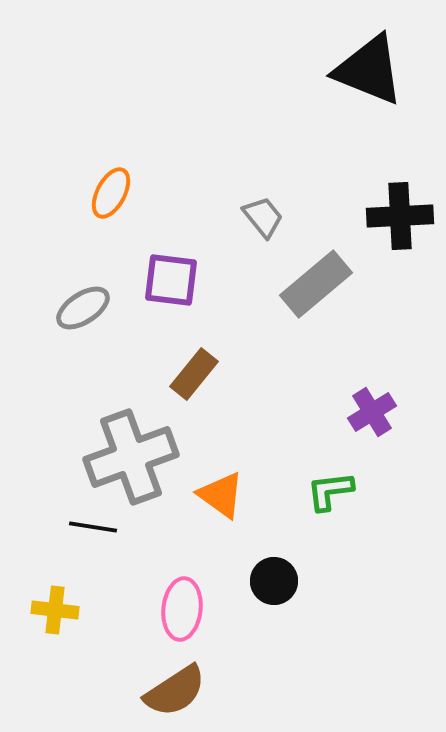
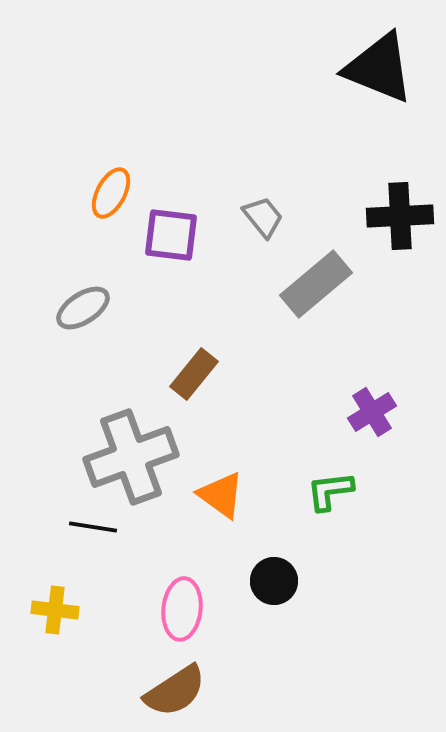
black triangle: moved 10 px right, 2 px up
purple square: moved 45 px up
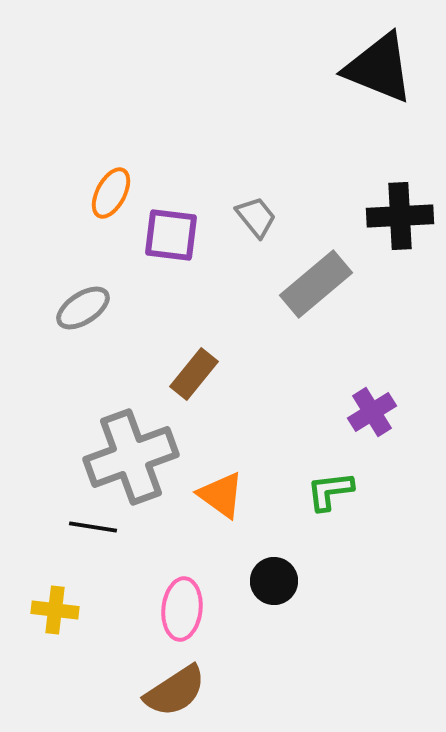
gray trapezoid: moved 7 px left
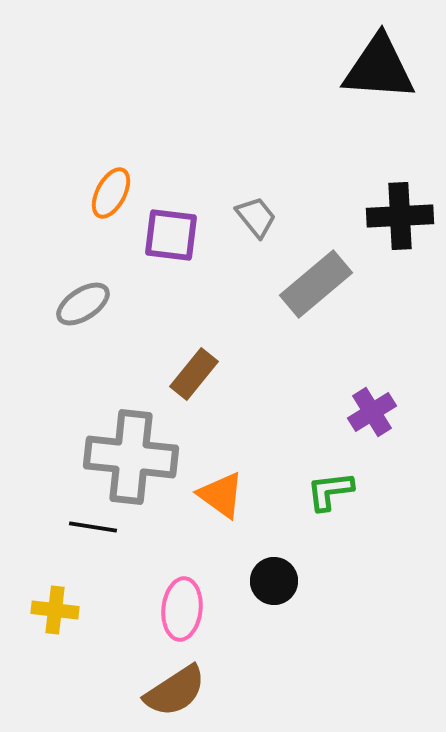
black triangle: rotated 18 degrees counterclockwise
gray ellipse: moved 4 px up
gray cross: rotated 26 degrees clockwise
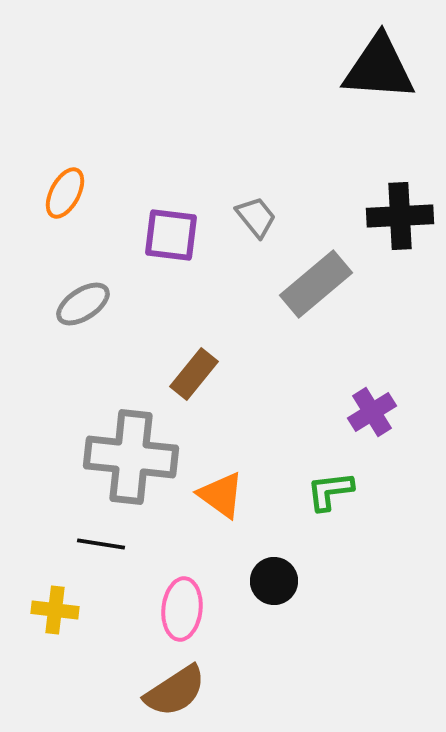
orange ellipse: moved 46 px left
black line: moved 8 px right, 17 px down
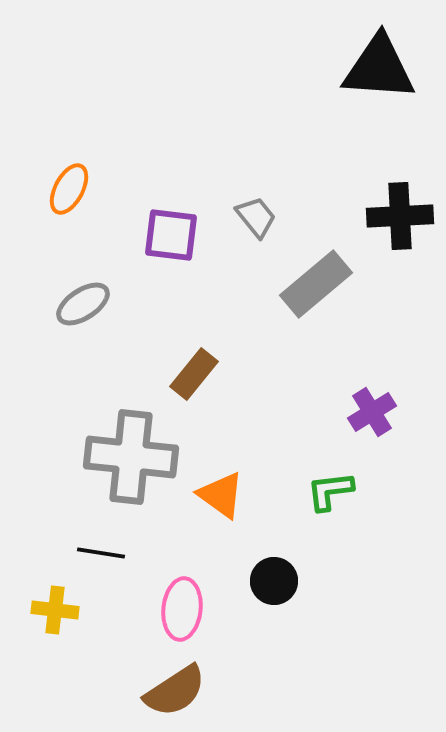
orange ellipse: moved 4 px right, 4 px up
black line: moved 9 px down
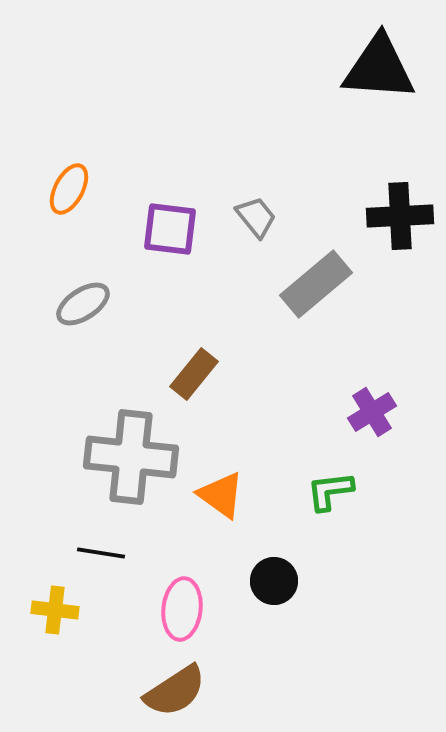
purple square: moved 1 px left, 6 px up
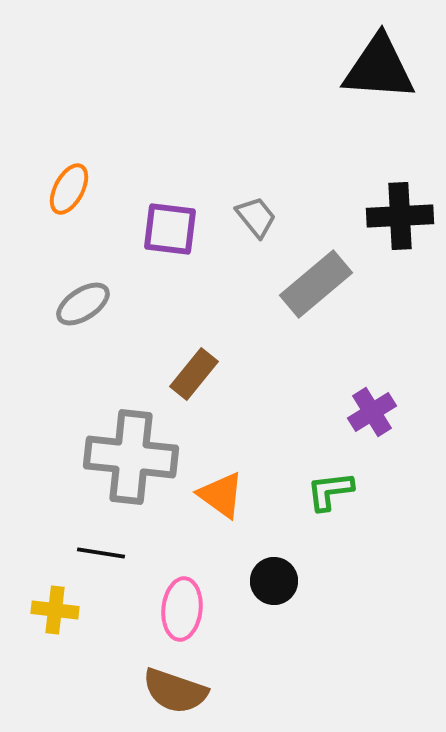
brown semicircle: rotated 52 degrees clockwise
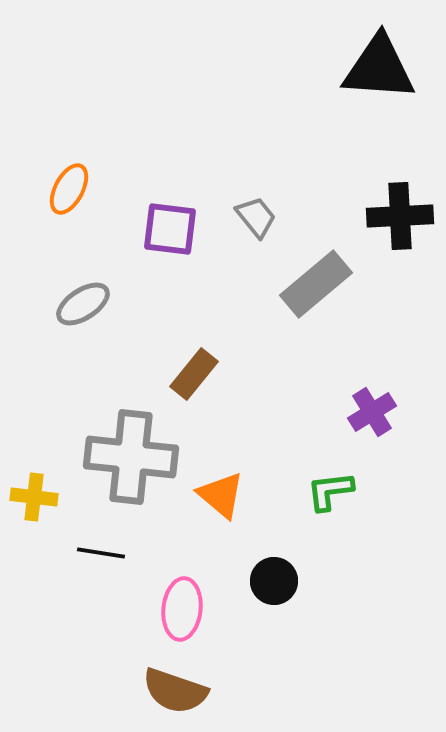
orange triangle: rotated 4 degrees clockwise
yellow cross: moved 21 px left, 113 px up
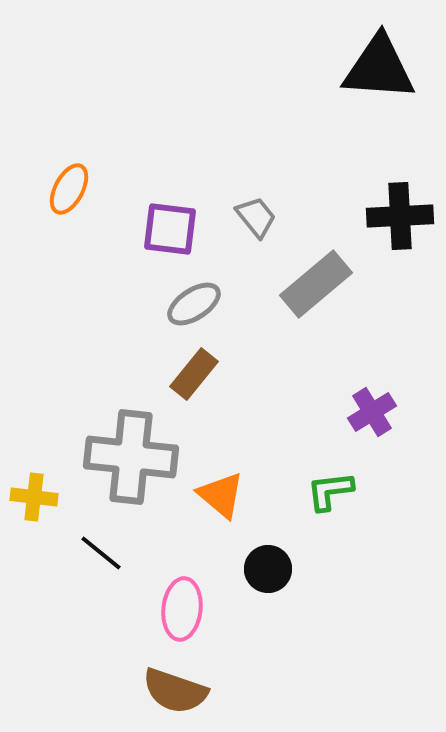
gray ellipse: moved 111 px right
black line: rotated 30 degrees clockwise
black circle: moved 6 px left, 12 px up
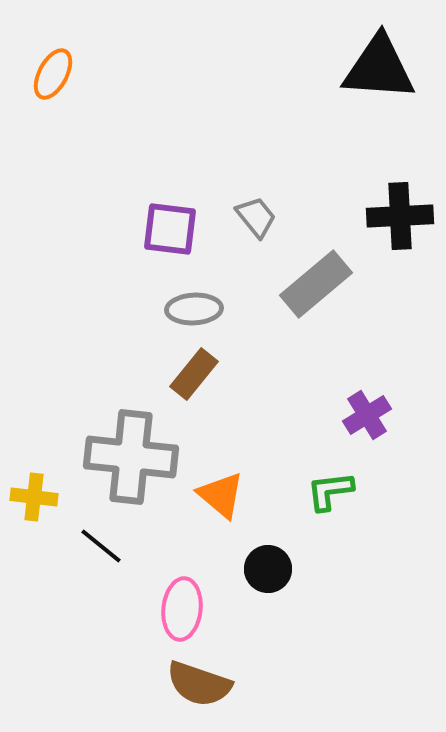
orange ellipse: moved 16 px left, 115 px up
gray ellipse: moved 5 px down; rotated 30 degrees clockwise
purple cross: moved 5 px left, 3 px down
black line: moved 7 px up
brown semicircle: moved 24 px right, 7 px up
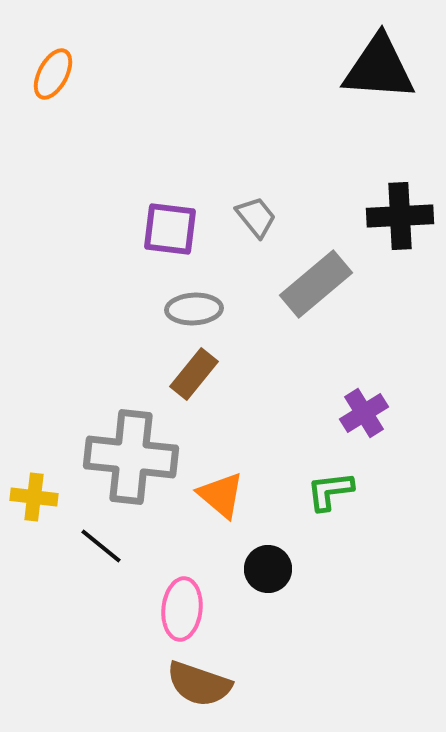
purple cross: moved 3 px left, 2 px up
